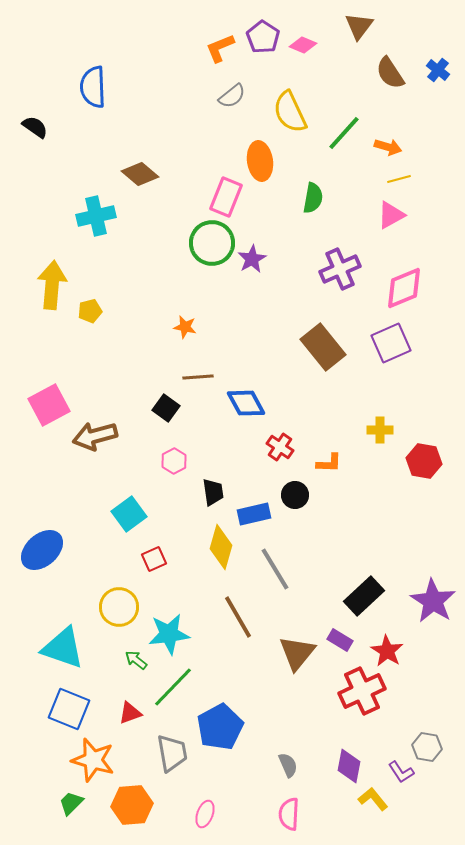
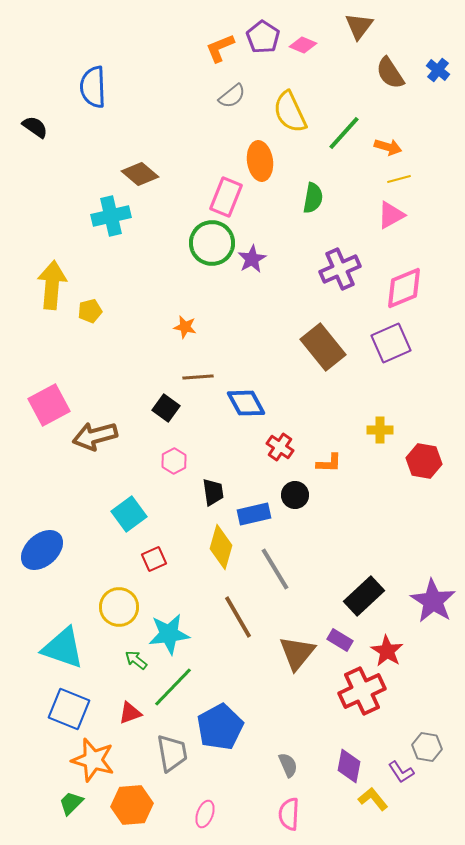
cyan cross at (96, 216): moved 15 px right
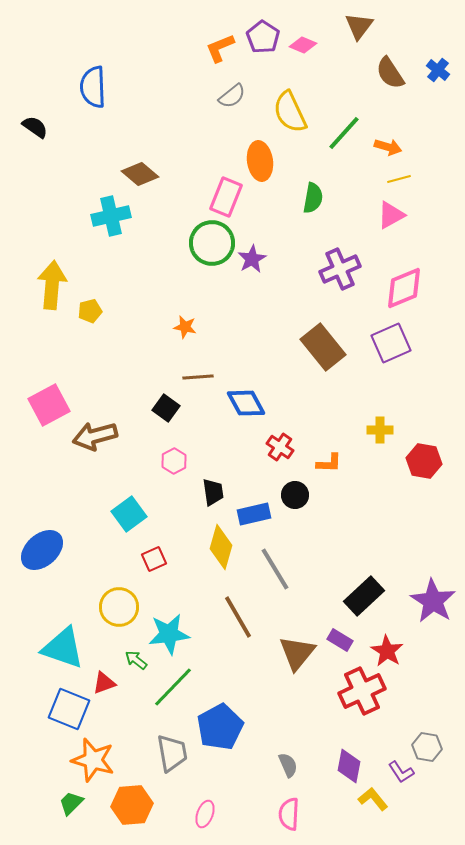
red triangle at (130, 713): moved 26 px left, 30 px up
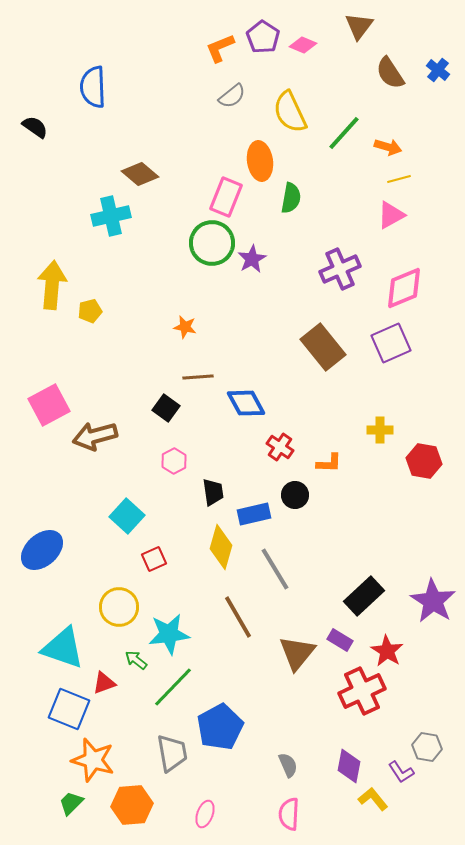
green semicircle at (313, 198): moved 22 px left
cyan square at (129, 514): moved 2 px left, 2 px down; rotated 12 degrees counterclockwise
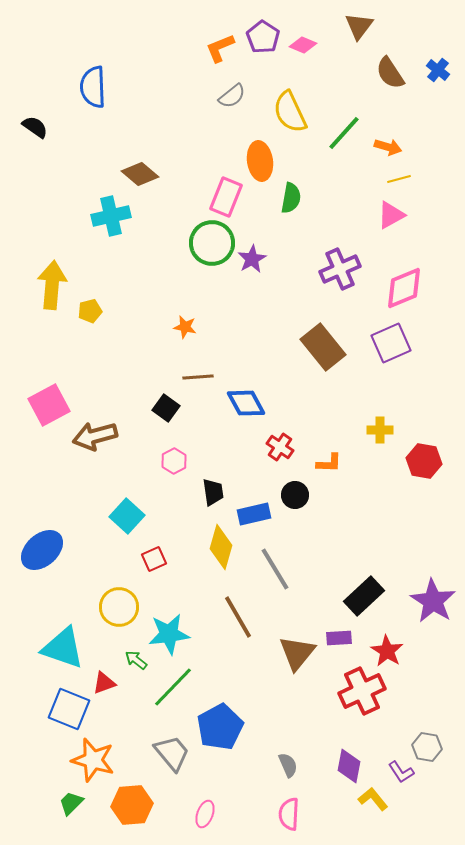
purple rectangle at (340, 640): moved 1 px left, 2 px up; rotated 35 degrees counterclockwise
gray trapezoid at (172, 753): rotated 30 degrees counterclockwise
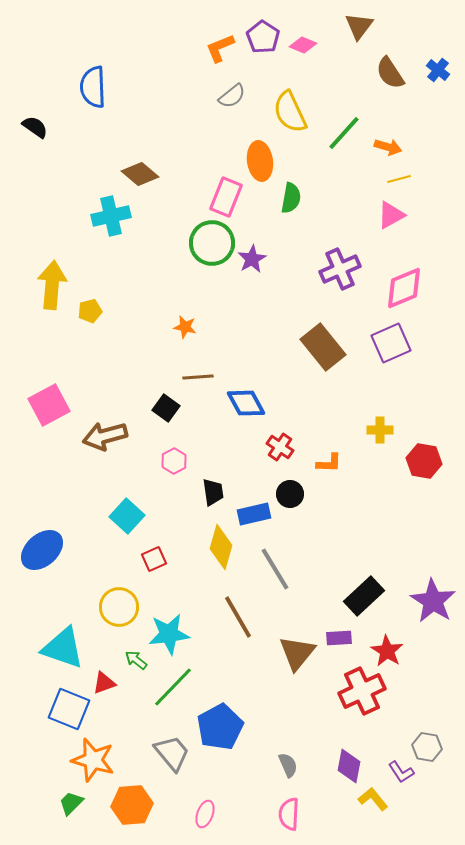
brown arrow at (95, 436): moved 10 px right
black circle at (295, 495): moved 5 px left, 1 px up
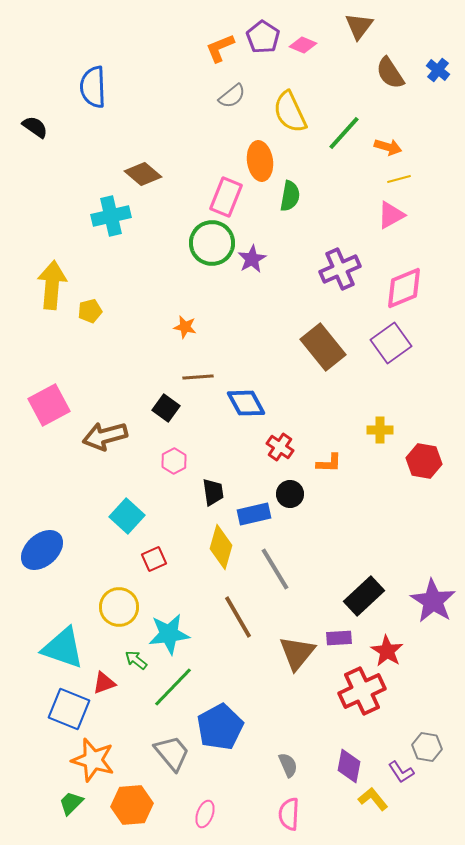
brown diamond at (140, 174): moved 3 px right
green semicircle at (291, 198): moved 1 px left, 2 px up
purple square at (391, 343): rotated 12 degrees counterclockwise
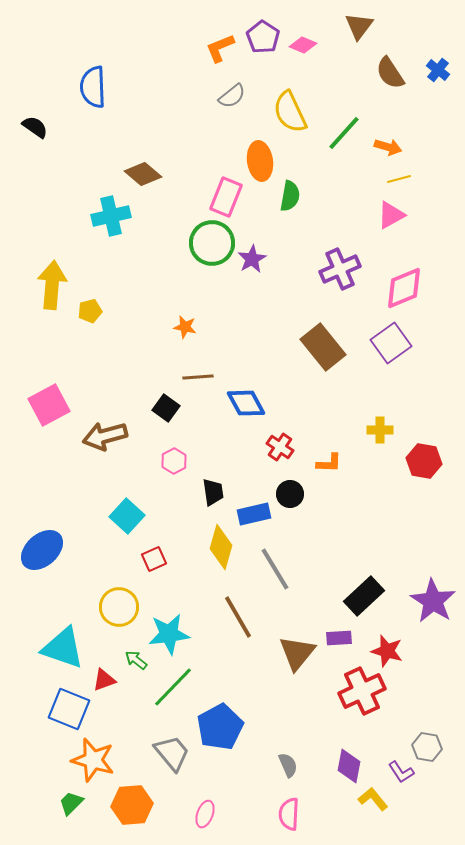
red star at (387, 651): rotated 16 degrees counterclockwise
red triangle at (104, 683): moved 3 px up
